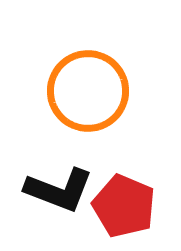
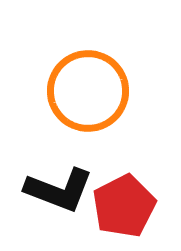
red pentagon: rotated 22 degrees clockwise
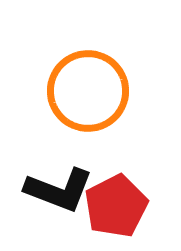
red pentagon: moved 8 px left
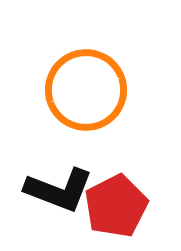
orange circle: moved 2 px left, 1 px up
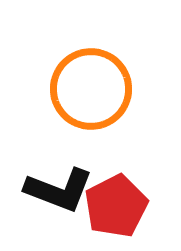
orange circle: moved 5 px right, 1 px up
